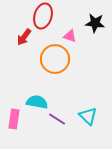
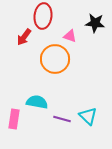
red ellipse: rotated 10 degrees counterclockwise
purple line: moved 5 px right; rotated 18 degrees counterclockwise
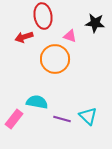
red ellipse: rotated 15 degrees counterclockwise
red arrow: rotated 36 degrees clockwise
pink rectangle: rotated 30 degrees clockwise
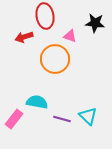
red ellipse: moved 2 px right
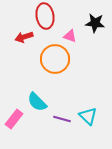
cyan semicircle: rotated 145 degrees counterclockwise
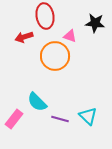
orange circle: moved 3 px up
purple line: moved 2 px left
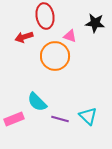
pink rectangle: rotated 30 degrees clockwise
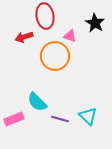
black star: rotated 24 degrees clockwise
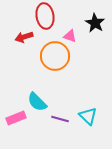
pink rectangle: moved 2 px right, 1 px up
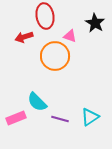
cyan triangle: moved 2 px right, 1 px down; rotated 42 degrees clockwise
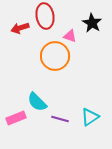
black star: moved 3 px left
red arrow: moved 4 px left, 9 px up
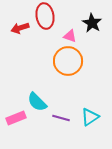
orange circle: moved 13 px right, 5 px down
purple line: moved 1 px right, 1 px up
